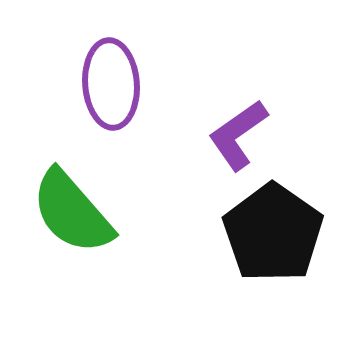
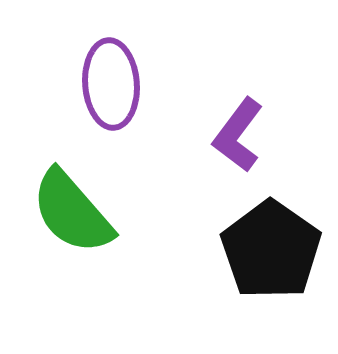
purple L-shape: rotated 18 degrees counterclockwise
black pentagon: moved 2 px left, 17 px down
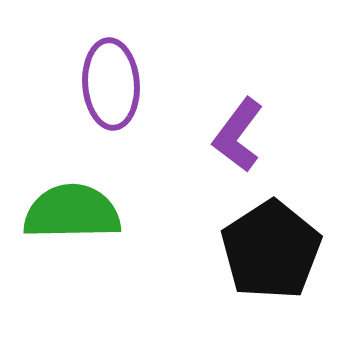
green semicircle: rotated 130 degrees clockwise
black pentagon: rotated 4 degrees clockwise
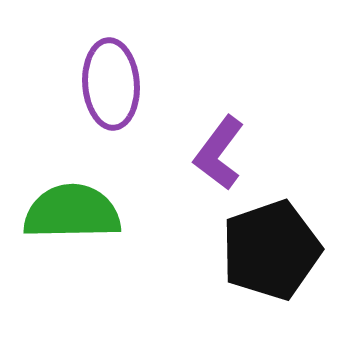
purple L-shape: moved 19 px left, 18 px down
black pentagon: rotated 14 degrees clockwise
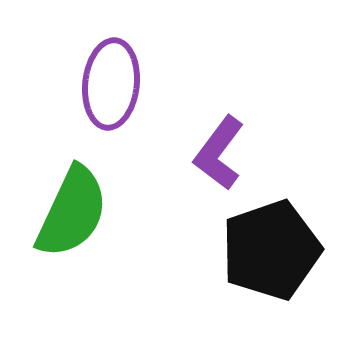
purple ellipse: rotated 10 degrees clockwise
green semicircle: rotated 116 degrees clockwise
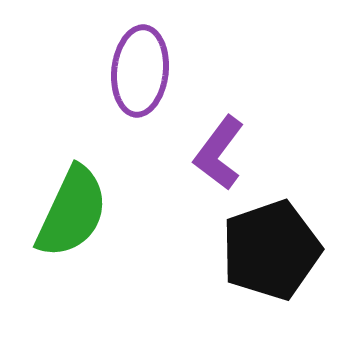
purple ellipse: moved 29 px right, 13 px up
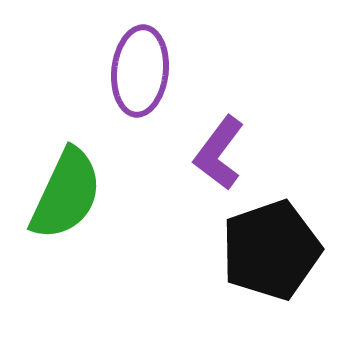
green semicircle: moved 6 px left, 18 px up
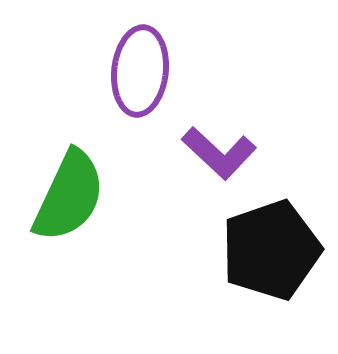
purple L-shape: rotated 84 degrees counterclockwise
green semicircle: moved 3 px right, 2 px down
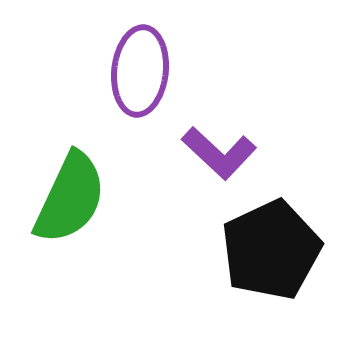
green semicircle: moved 1 px right, 2 px down
black pentagon: rotated 6 degrees counterclockwise
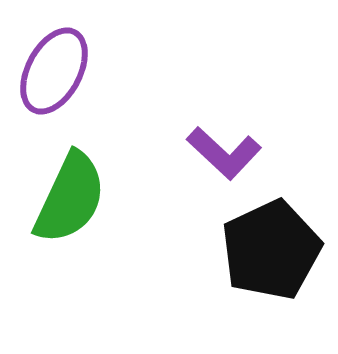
purple ellipse: moved 86 px left; rotated 22 degrees clockwise
purple L-shape: moved 5 px right
